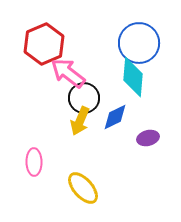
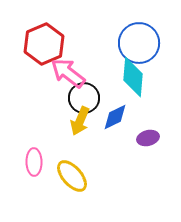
yellow ellipse: moved 11 px left, 12 px up
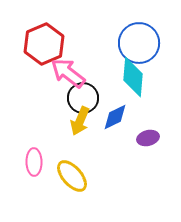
black circle: moved 1 px left
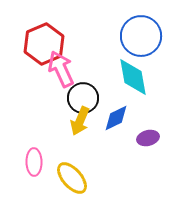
blue circle: moved 2 px right, 7 px up
pink arrow: moved 7 px left, 4 px up; rotated 27 degrees clockwise
cyan diamond: rotated 15 degrees counterclockwise
blue diamond: moved 1 px right, 1 px down
yellow ellipse: moved 2 px down
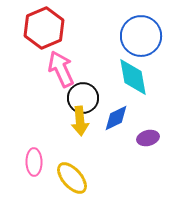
red hexagon: moved 16 px up
yellow arrow: rotated 28 degrees counterclockwise
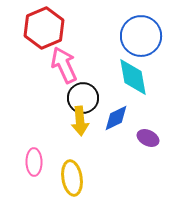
pink arrow: moved 3 px right, 4 px up
purple ellipse: rotated 40 degrees clockwise
yellow ellipse: rotated 32 degrees clockwise
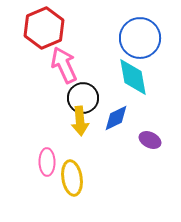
blue circle: moved 1 px left, 2 px down
purple ellipse: moved 2 px right, 2 px down
pink ellipse: moved 13 px right
